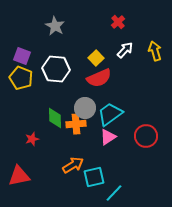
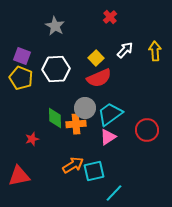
red cross: moved 8 px left, 5 px up
yellow arrow: rotated 12 degrees clockwise
white hexagon: rotated 8 degrees counterclockwise
red circle: moved 1 px right, 6 px up
cyan square: moved 6 px up
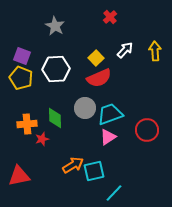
cyan trapezoid: rotated 16 degrees clockwise
orange cross: moved 49 px left
red star: moved 10 px right
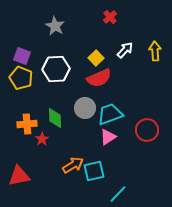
red star: rotated 16 degrees counterclockwise
cyan line: moved 4 px right, 1 px down
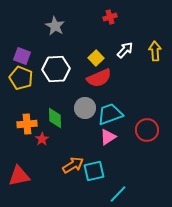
red cross: rotated 24 degrees clockwise
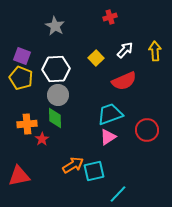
red semicircle: moved 25 px right, 3 px down
gray circle: moved 27 px left, 13 px up
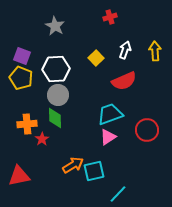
white arrow: rotated 24 degrees counterclockwise
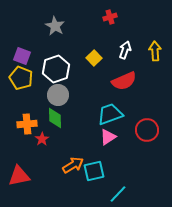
yellow square: moved 2 px left
white hexagon: rotated 16 degrees counterclockwise
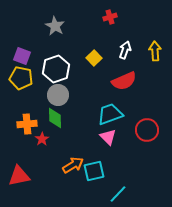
yellow pentagon: rotated 10 degrees counterclockwise
pink triangle: rotated 42 degrees counterclockwise
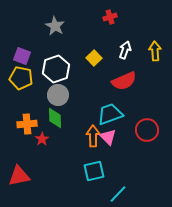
orange arrow: moved 20 px right, 29 px up; rotated 60 degrees counterclockwise
